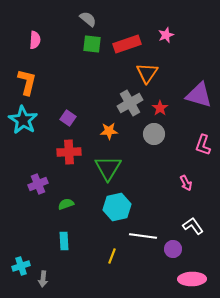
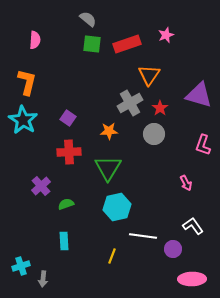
orange triangle: moved 2 px right, 2 px down
purple cross: moved 3 px right, 2 px down; rotated 18 degrees counterclockwise
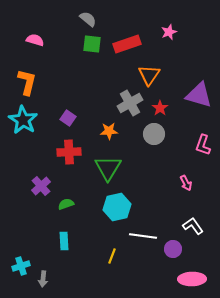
pink star: moved 3 px right, 3 px up
pink semicircle: rotated 78 degrees counterclockwise
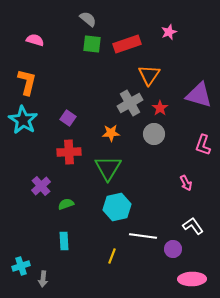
orange star: moved 2 px right, 2 px down
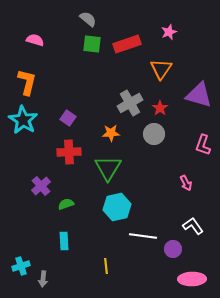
orange triangle: moved 12 px right, 6 px up
yellow line: moved 6 px left, 10 px down; rotated 28 degrees counterclockwise
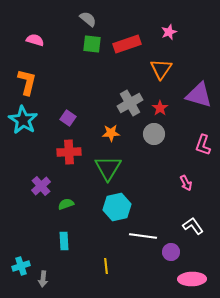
purple circle: moved 2 px left, 3 px down
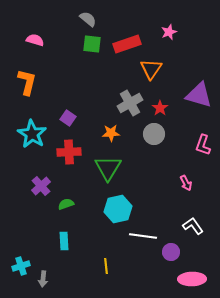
orange triangle: moved 10 px left
cyan star: moved 9 px right, 14 px down
cyan hexagon: moved 1 px right, 2 px down
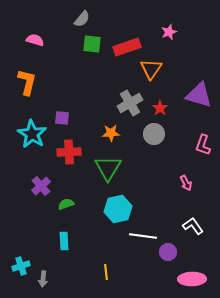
gray semicircle: moved 6 px left; rotated 90 degrees clockwise
red rectangle: moved 3 px down
purple square: moved 6 px left; rotated 28 degrees counterclockwise
purple circle: moved 3 px left
yellow line: moved 6 px down
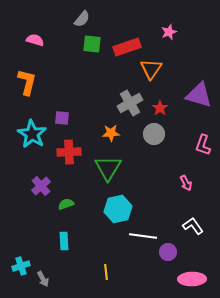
gray arrow: rotated 35 degrees counterclockwise
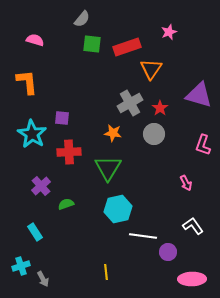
orange L-shape: rotated 20 degrees counterclockwise
orange star: moved 2 px right; rotated 12 degrees clockwise
cyan rectangle: moved 29 px left, 9 px up; rotated 30 degrees counterclockwise
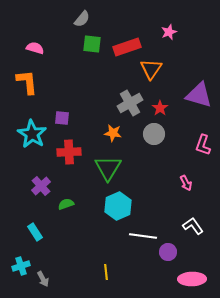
pink semicircle: moved 8 px down
cyan hexagon: moved 3 px up; rotated 12 degrees counterclockwise
